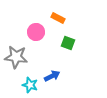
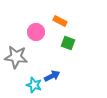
orange rectangle: moved 2 px right, 3 px down
cyan star: moved 4 px right
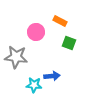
green square: moved 1 px right
blue arrow: rotated 21 degrees clockwise
cyan star: rotated 14 degrees counterclockwise
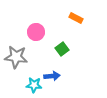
orange rectangle: moved 16 px right, 3 px up
green square: moved 7 px left, 6 px down; rotated 32 degrees clockwise
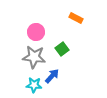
gray star: moved 18 px right
blue arrow: rotated 42 degrees counterclockwise
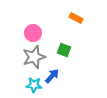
pink circle: moved 3 px left, 1 px down
green square: moved 2 px right, 1 px down; rotated 32 degrees counterclockwise
gray star: rotated 25 degrees counterclockwise
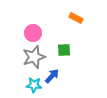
green square: rotated 24 degrees counterclockwise
